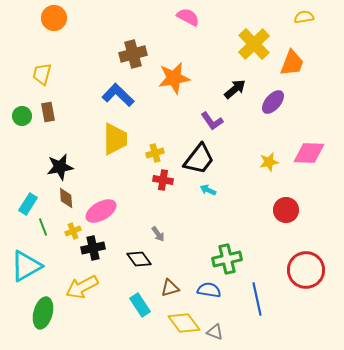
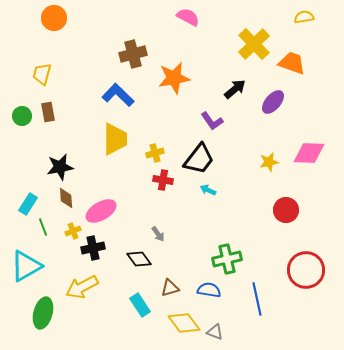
orange trapezoid at (292, 63): rotated 92 degrees counterclockwise
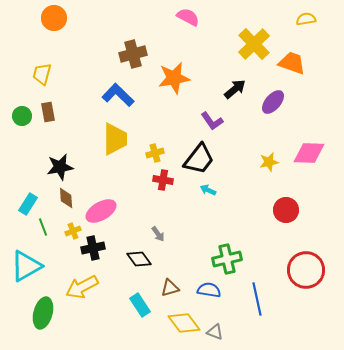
yellow semicircle at (304, 17): moved 2 px right, 2 px down
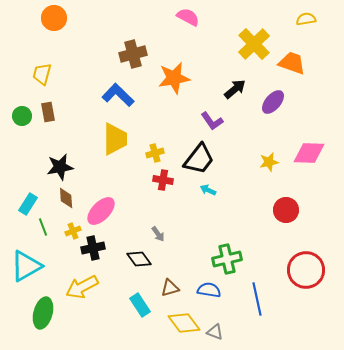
pink ellipse at (101, 211): rotated 16 degrees counterclockwise
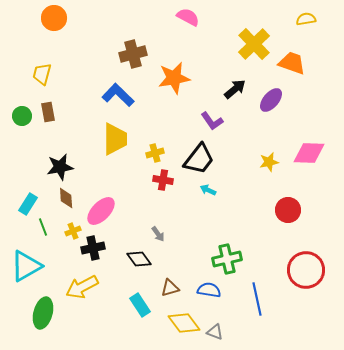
purple ellipse at (273, 102): moved 2 px left, 2 px up
red circle at (286, 210): moved 2 px right
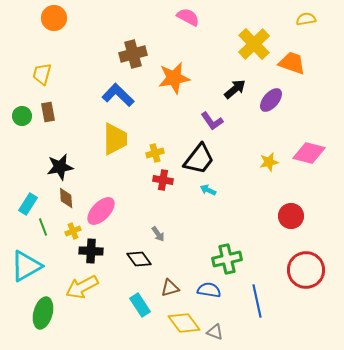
pink diamond at (309, 153): rotated 12 degrees clockwise
red circle at (288, 210): moved 3 px right, 6 px down
black cross at (93, 248): moved 2 px left, 3 px down; rotated 15 degrees clockwise
blue line at (257, 299): moved 2 px down
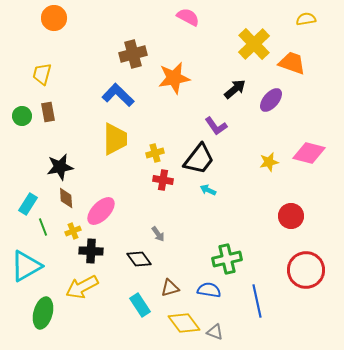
purple L-shape at (212, 121): moved 4 px right, 5 px down
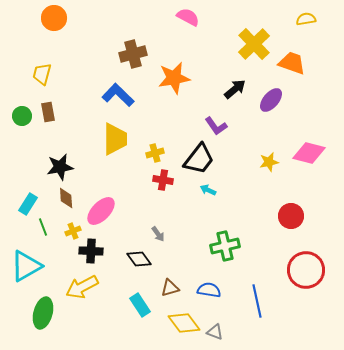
green cross at (227, 259): moved 2 px left, 13 px up
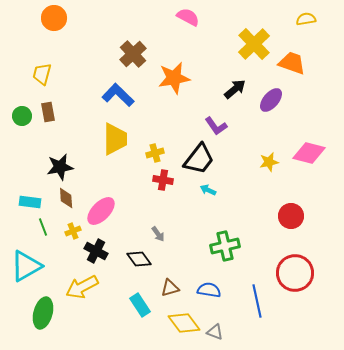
brown cross at (133, 54): rotated 28 degrees counterclockwise
cyan rectangle at (28, 204): moved 2 px right, 2 px up; rotated 65 degrees clockwise
black cross at (91, 251): moved 5 px right; rotated 25 degrees clockwise
red circle at (306, 270): moved 11 px left, 3 px down
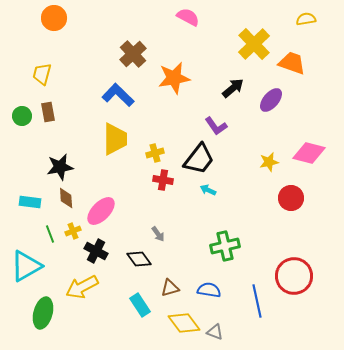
black arrow at (235, 89): moved 2 px left, 1 px up
red circle at (291, 216): moved 18 px up
green line at (43, 227): moved 7 px right, 7 px down
red circle at (295, 273): moved 1 px left, 3 px down
